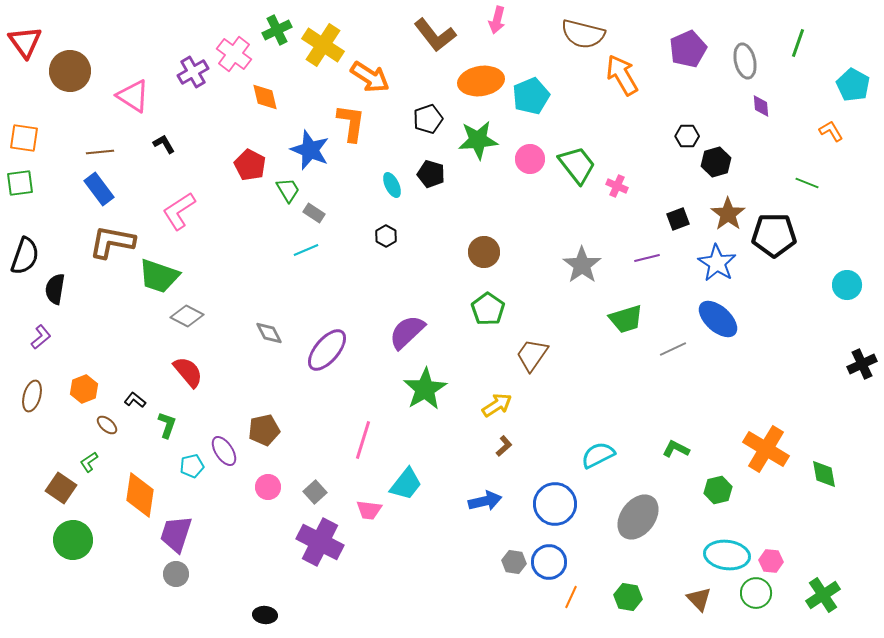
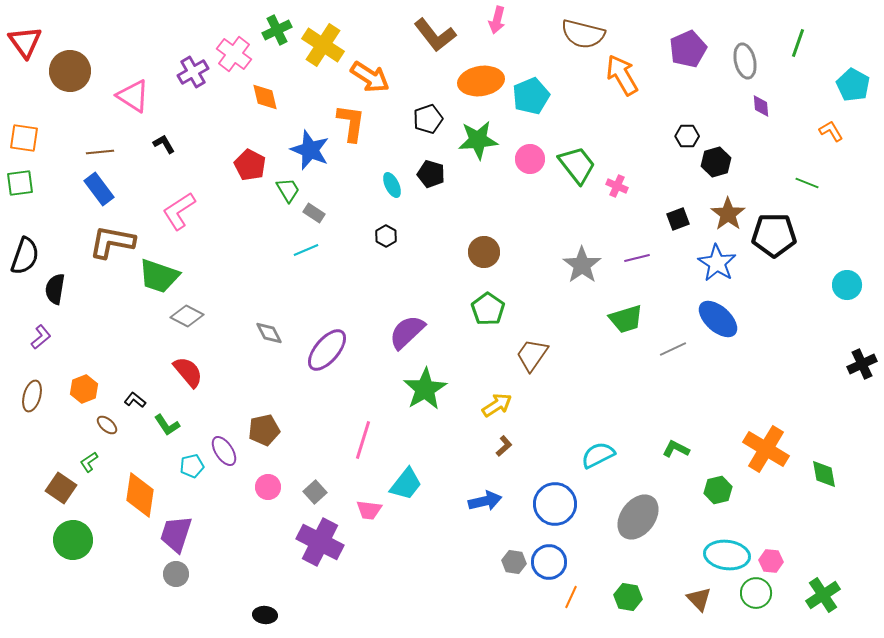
purple line at (647, 258): moved 10 px left
green L-shape at (167, 425): rotated 128 degrees clockwise
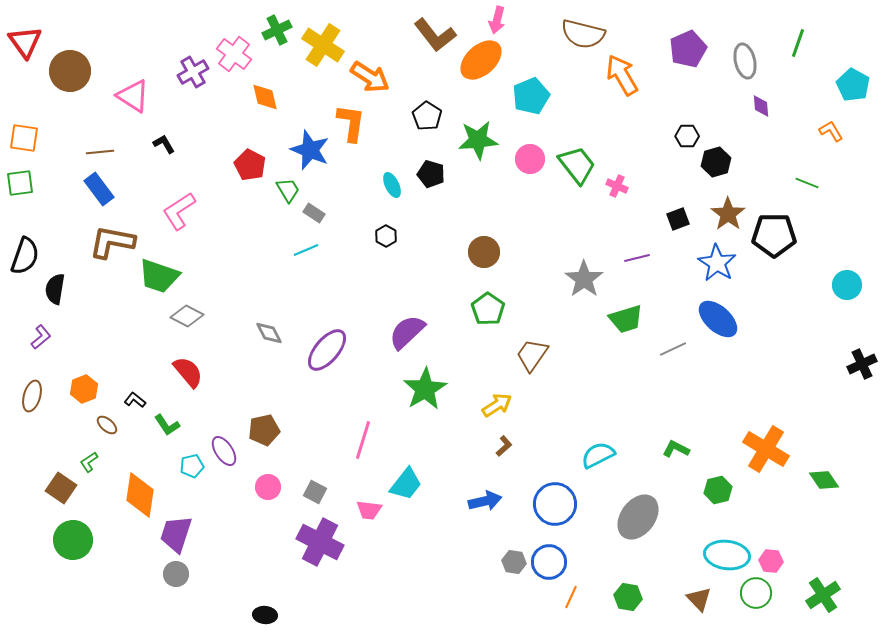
orange ellipse at (481, 81): moved 21 px up; rotated 33 degrees counterclockwise
black pentagon at (428, 119): moved 1 px left, 3 px up; rotated 20 degrees counterclockwise
gray star at (582, 265): moved 2 px right, 14 px down
green diamond at (824, 474): moved 6 px down; rotated 24 degrees counterclockwise
gray square at (315, 492): rotated 20 degrees counterclockwise
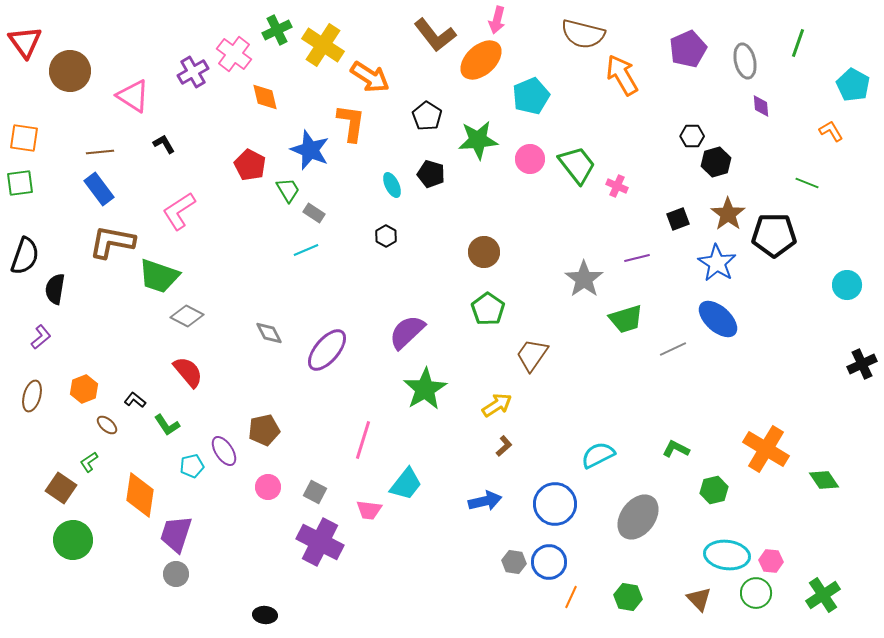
black hexagon at (687, 136): moved 5 px right
green hexagon at (718, 490): moved 4 px left
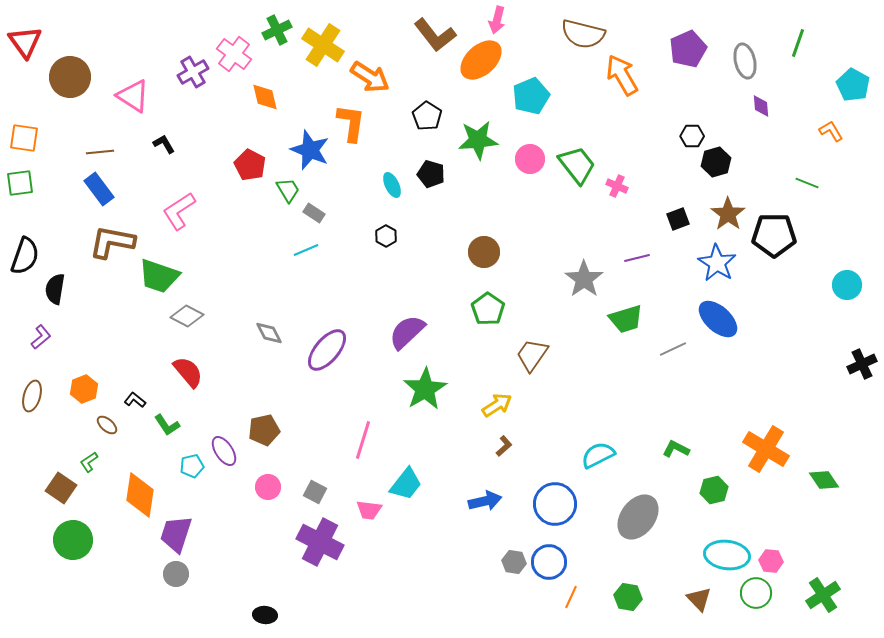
brown circle at (70, 71): moved 6 px down
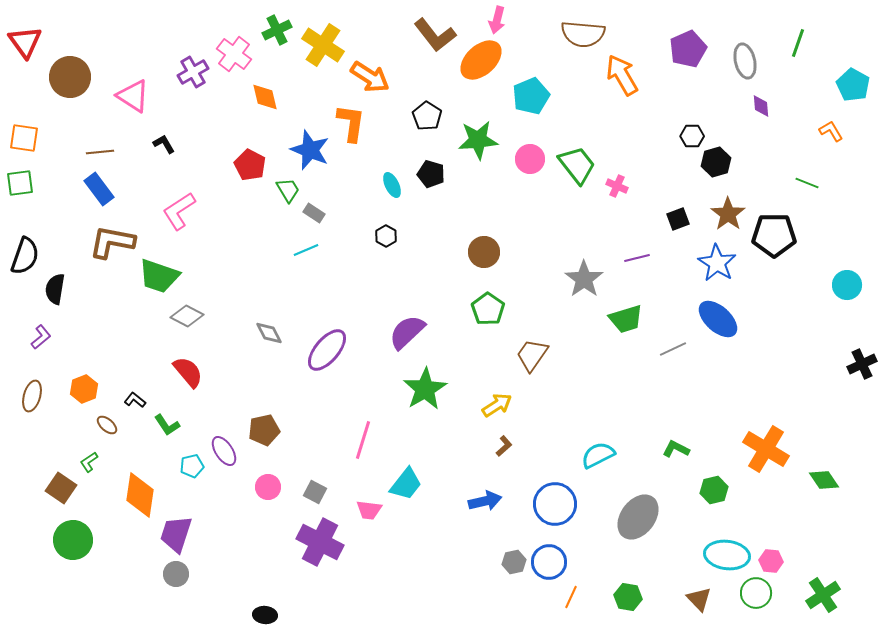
brown semicircle at (583, 34): rotated 9 degrees counterclockwise
gray hexagon at (514, 562): rotated 20 degrees counterclockwise
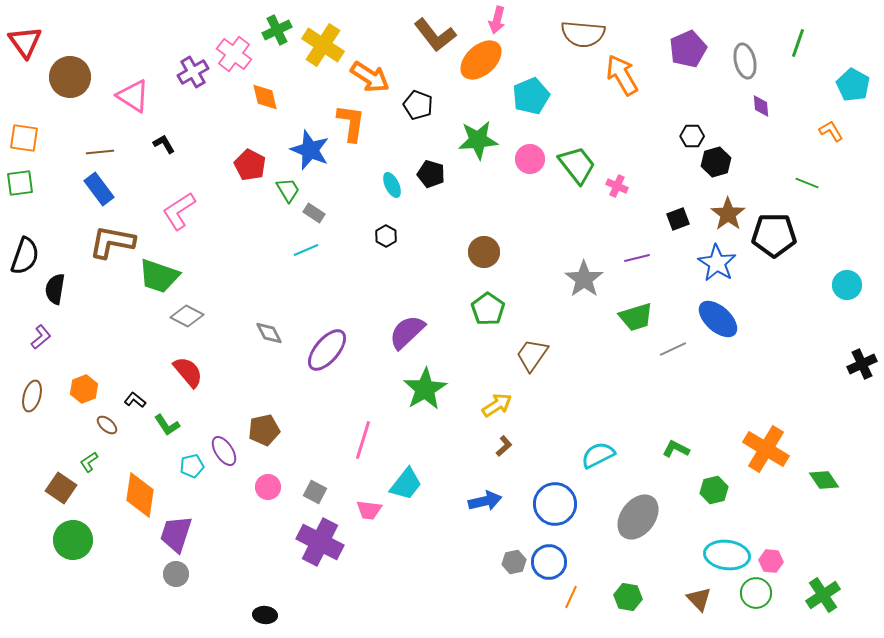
black pentagon at (427, 116): moved 9 px left, 11 px up; rotated 12 degrees counterclockwise
green trapezoid at (626, 319): moved 10 px right, 2 px up
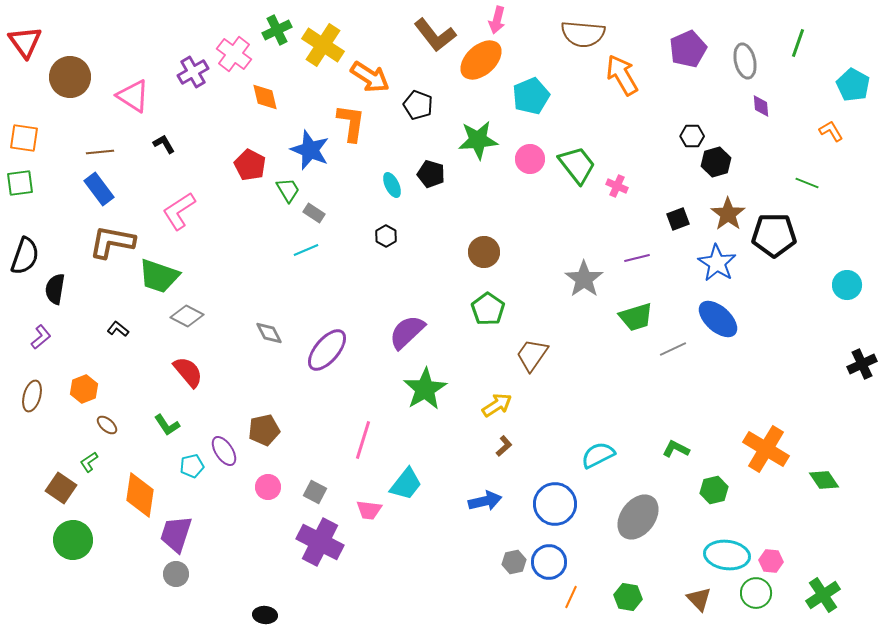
black L-shape at (135, 400): moved 17 px left, 71 px up
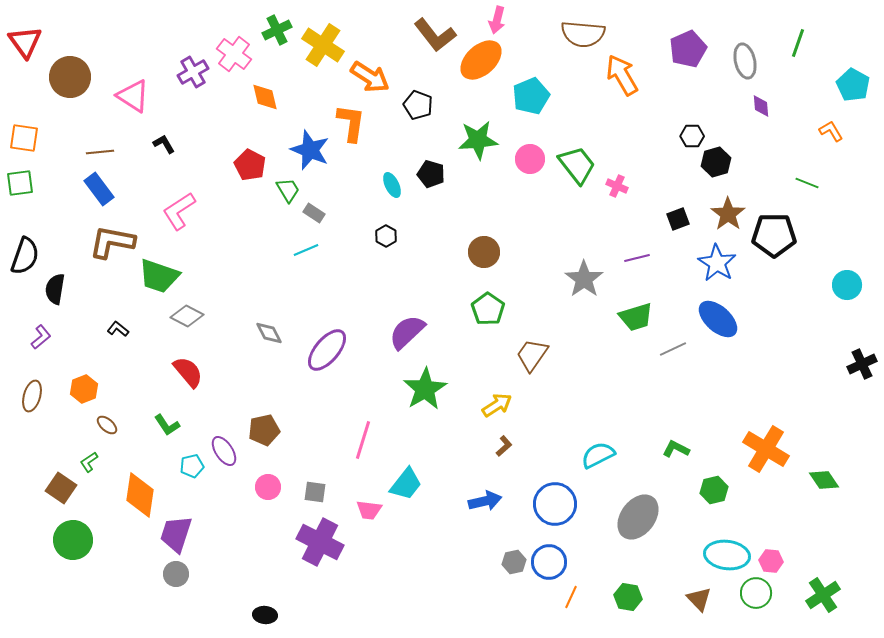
gray square at (315, 492): rotated 20 degrees counterclockwise
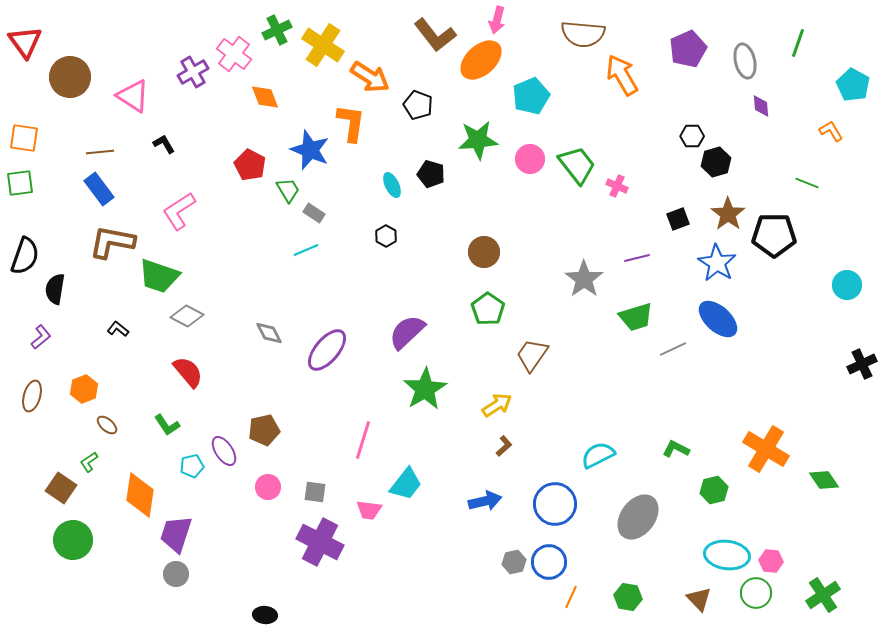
orange diamond at (265, 97): rotated 8 degrees counterclockwise
